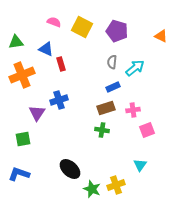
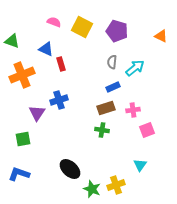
green triangle: moved 4 px left, 1 px up; rotated 28 degrees clockwise
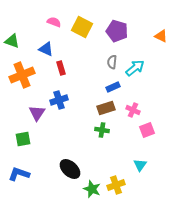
red rectangle: moved 4 px down
pink cross: rotated 32 degrees clockwise
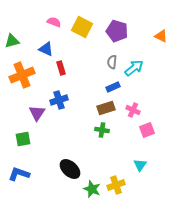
green triangle: rotated 35 degrees counterclockwise
cyan arrow: moved 1 px left
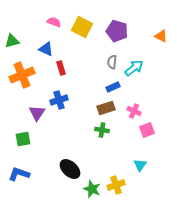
pink cross: moved 1 px right, 1 px down
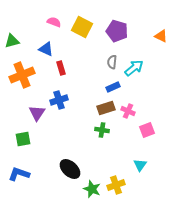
pink cross: moved 6 px left
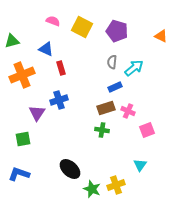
pink semicircle: moved 1 px left, 1 px up
blue rectangle: moved 2 px right
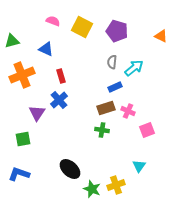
red rectangle: moved 8 px down
blue cross: rotated 24 degrees counterclockwise
cyan triangle: moved 1 px left, 1 px down
